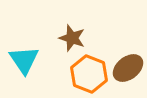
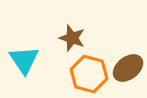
orange hexagon: rotated 6 degrees counterclockwise
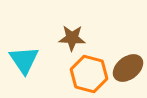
brown star: rotated 16 degrees counterclockwise
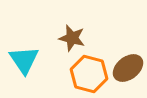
brown star: rotated 12 degrees clockwise
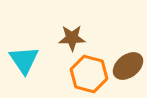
brown star: rotated 16 degrees counterclockwise
brown ellipse: moved 2 px up
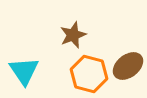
brown star: moved 1 px right, 3 px up; rotated 20 degrees counterclockwise
cyan triangle: moved 11 px down
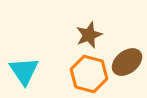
brown star: moved 16 px right
brown ellipse: moved 1 px left, 4 px up
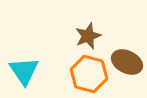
brown star: moved 1 px left, 1 px down
brown ellipse: rotated 64 degrees clockwise
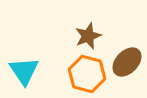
brown ellipse: rotated 72 degrees counterclockwise
orange hexagon: moved 2 px left
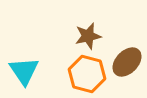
brown star: rotated 8 degrees clockwise
